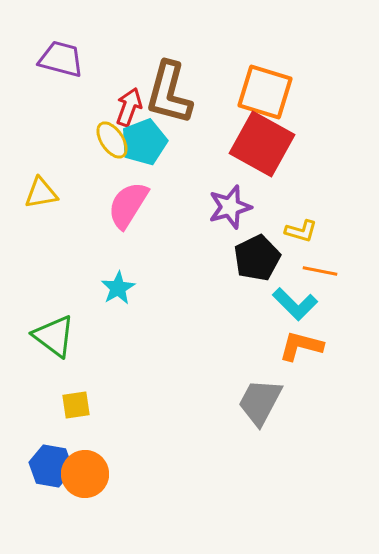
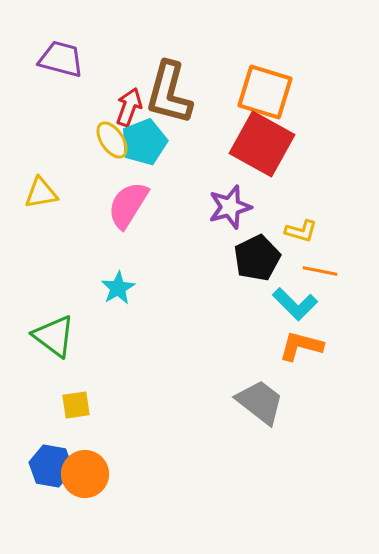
gray trapezoid: rotated 100 degrees clockwise
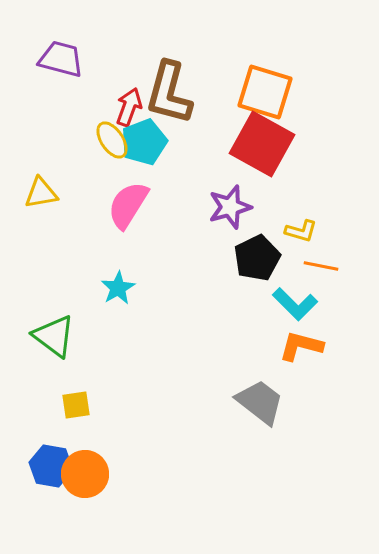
orange line: moved 1 px right, 5 px up
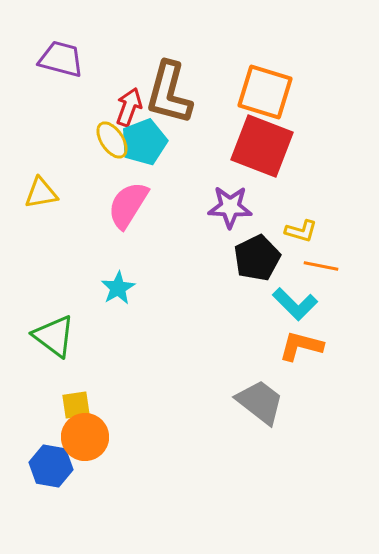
red square: moved 2 px down; rotated 8 degrees counterclockwise
purple star: rotated 18 degrees clockwise
orange circle: moved 37 px up
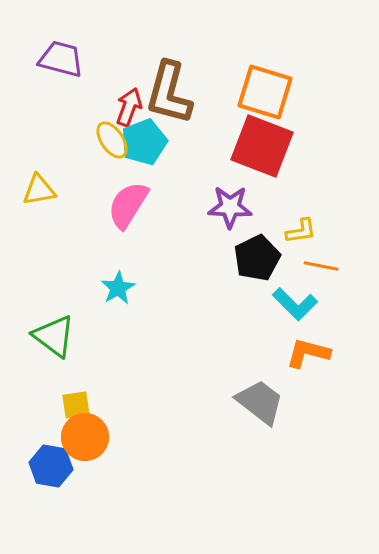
yellow triangle: moved 2 px left, 3 px up
yellow L-shape: rotated 24 degrees counterclockwise
orange L-shape: moved 7 px right, 7 px down
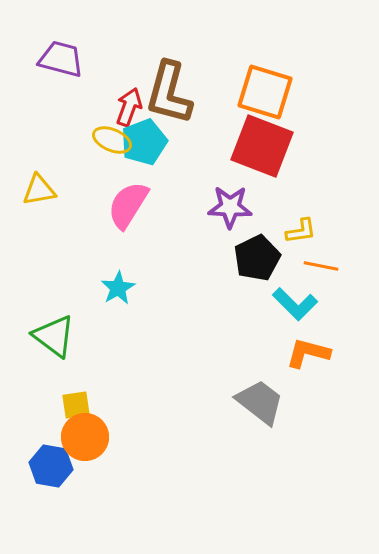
yellow ellipse: rotated 33 degrees counterclockwise
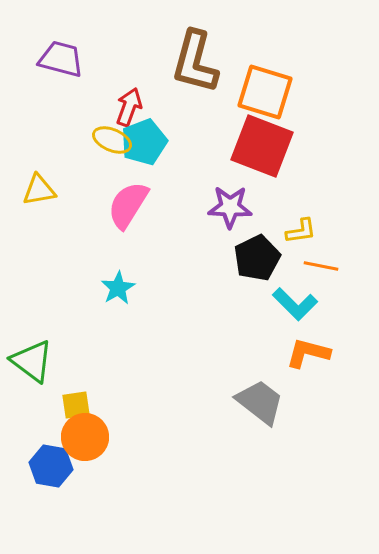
brown L-shape: moved 26 px right, 31 px up
green triangle: moved 22 px left, 25 px down
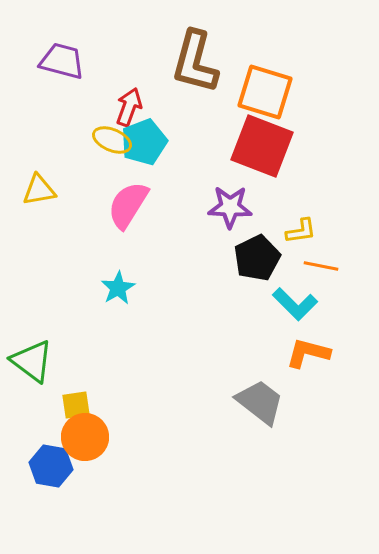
purple trapezoid: moved 1 px right, 2 px down
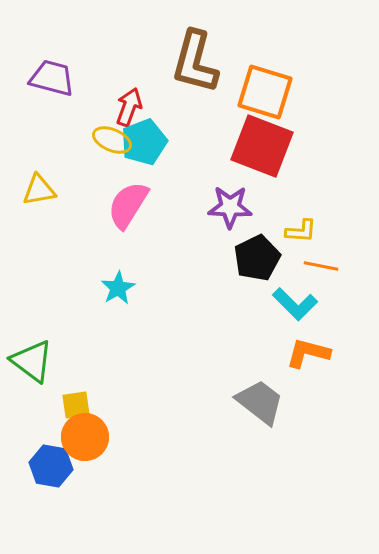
purple trapezoid: moved 10 px left, 17 px down
yellow L-shape: rotated 12 degrees clockwise
